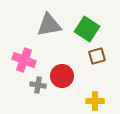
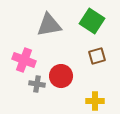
green square: moved 5 px right, 8 px up
red circle: moved 1 px left
gray cross: moved 1 px left, 1 px up
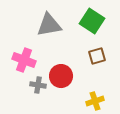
gray cross: moved 1 px right, 1 px down
yellow cross: rotated 18 degrees counterclockwise
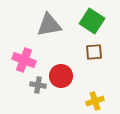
brown square: moved 3 px left, 4 px up; rotated 12 degrees clockwise
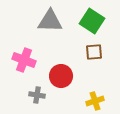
gray triangle: moved 1 px right, 4 px up; rotated 12 degrees clockwise
gray cross: moved 1 px left, 10 px down
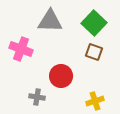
green square: moved 2 px right, 2 px down; rotated 10 degrees clockwise
brown square: rotated 24 degrees clockwise
pink cross: moved 3 px left, 11 px up
gray cross: moved 2 px down
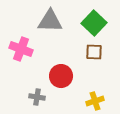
brown square: rotated 18 degrees counterclockwise
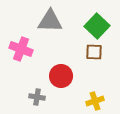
green square: moved 3 px right, 3 px down
